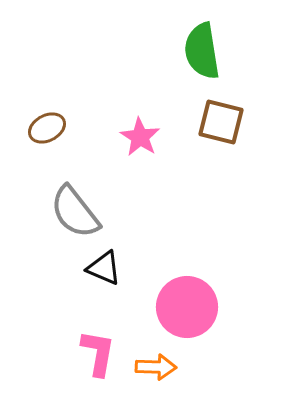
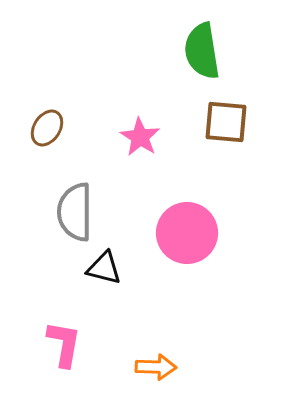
brown square: moved 5 px right; rotated 9 degrees counterclockwise
brown ellipse: rotated 30 degrees counterclockwise
gray semicircle: rotated 38 degrees clockwise
black triangle: rotated 9 degrees counterclockwise
pink circle: moved 74 px up
pink L-shape: moved 34 px left, 9 px up
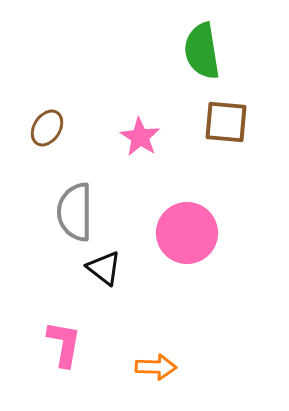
black triangle: rotated 24 degrees clockwise
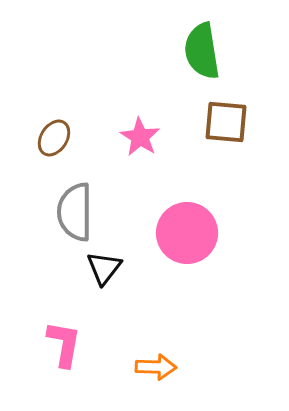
brown ellipse: moved 7 px right, 10 px down
black triangle: rotated 30 degrees clockwise
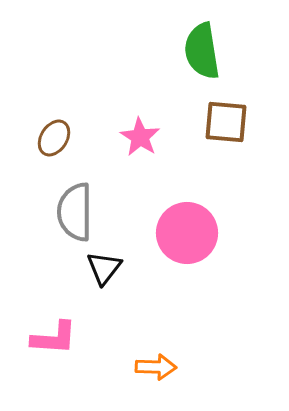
pink L-shape: moved 10 px left, 6 px up; rotated 84 degrees clockwise
